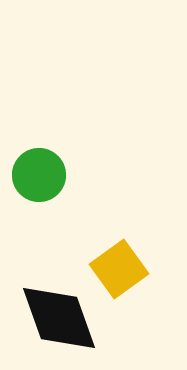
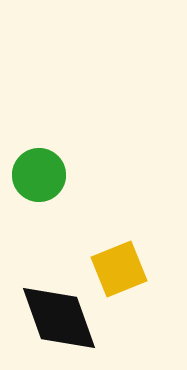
yellow square: rotated 14 degrees clockwise
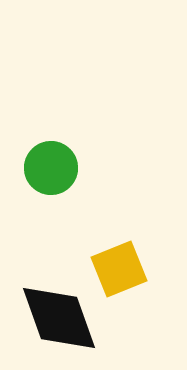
green circle: moved 12 px right, 7 px up
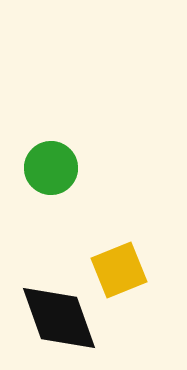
yellow square: moved 1 px down
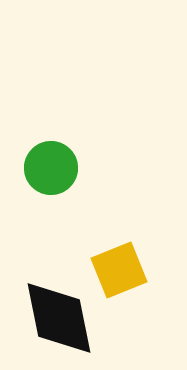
black diamond: rotated 8 degrees clockwise
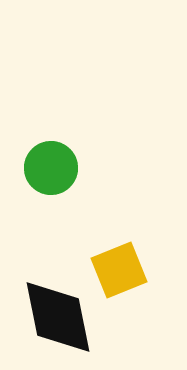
black diamond: moved 1 px left, 1 px up
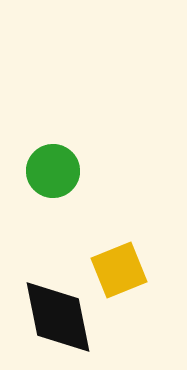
green circle: moved 2 px right, 3 px down
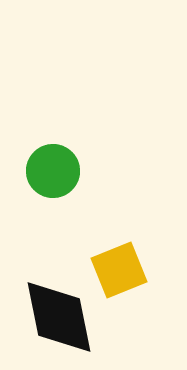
black diamond: moved 1 px right
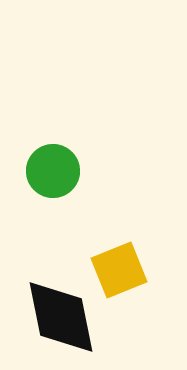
black diamond: moved 2 px right
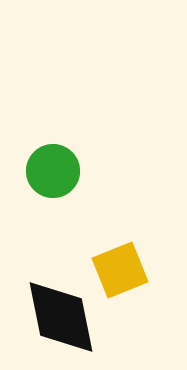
yellow square: moved 1 px right
